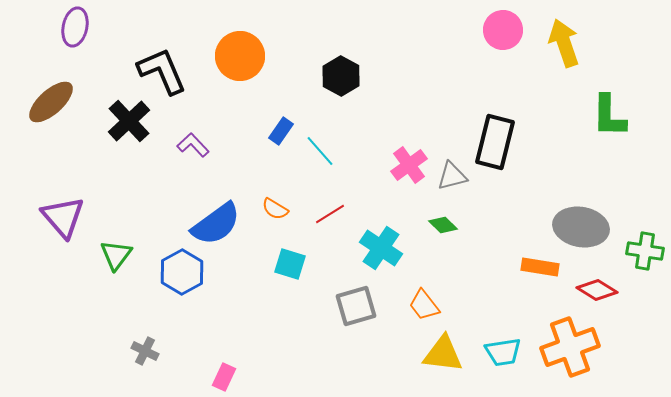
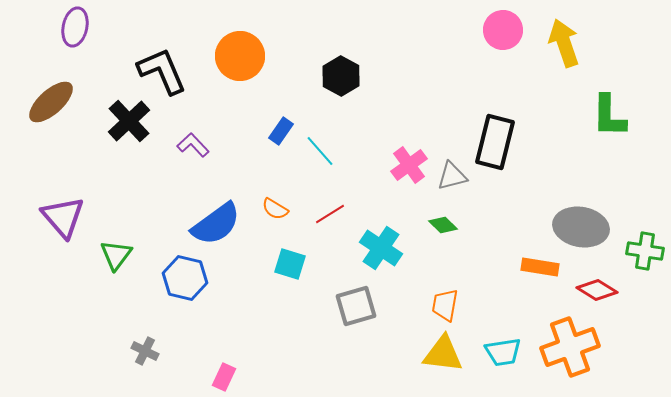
blue hexagon: moved 3 px right, 6 px down; rotated 18 degrees counterclockwise
orange trapezoid: moved 21 px right; rotated 48 degrees clockwise
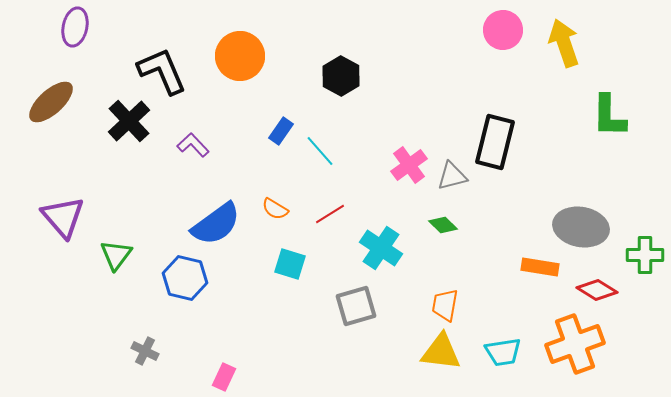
green cross: moved 4 px down; rotated 9 degrees counterclockwise
orange cross: moved 5 px right, 3 px up
yellow triangle: moved 2 px left, 2 px up
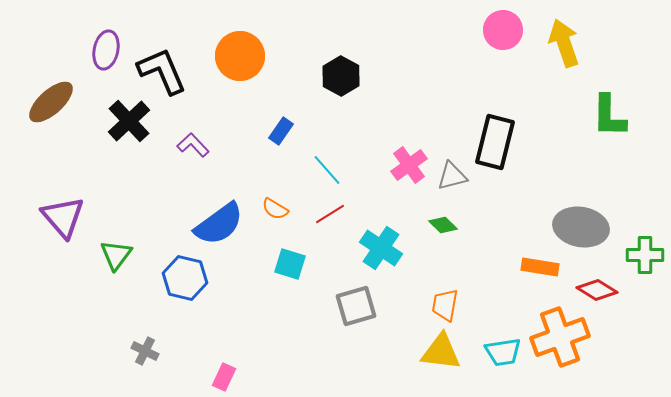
purple ellipse: moved 31 px right, 23 px down
cyan line: moved 7 px right, 19 px down
blue semicircle: moved 3 px right
orange cross: moved 15 px left, 7 px up
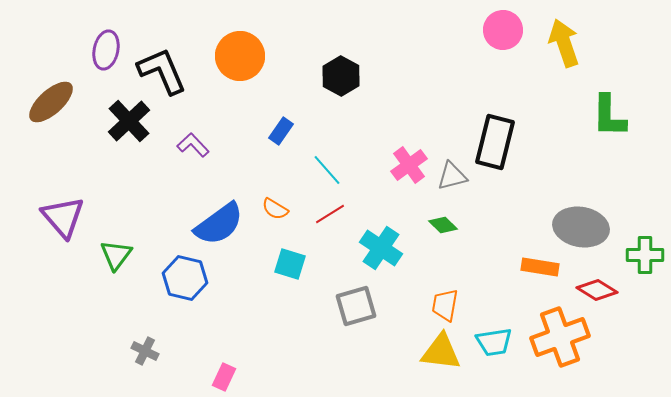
cyan trapezoid: moved 9 px left, 10 px up
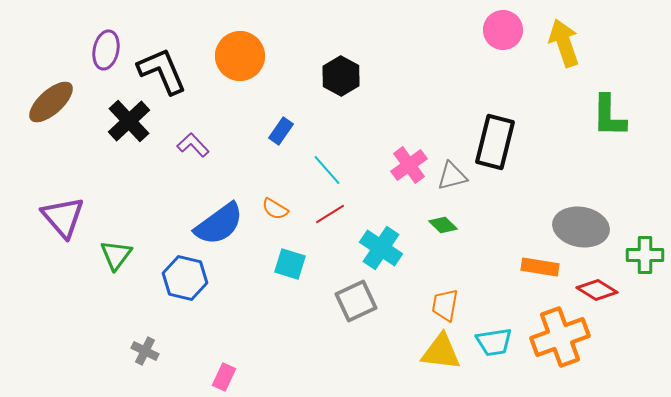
gray square: moved 5 px up; rotated 9 degrees counterclockwise
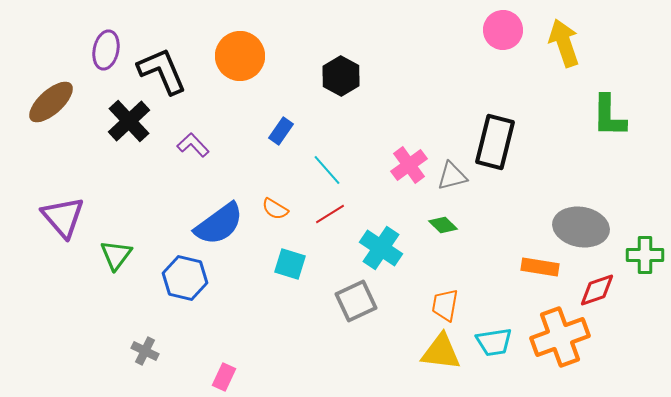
red diamond: rotated 51 degrees counterclockwise
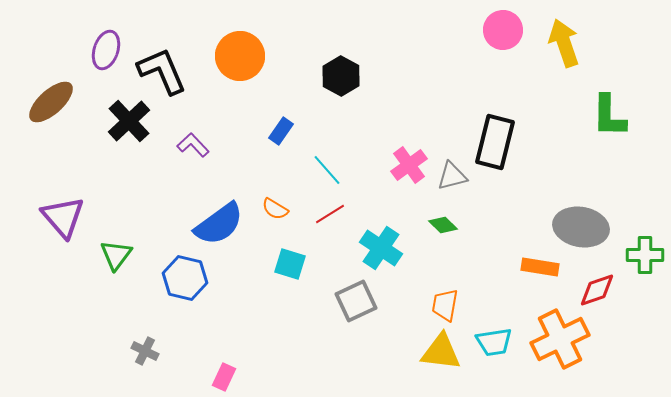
purple ellipse: rotated 6 degrees clockwise
orange cross: moved 2 px down; rotated 6 degrees counterclockwise
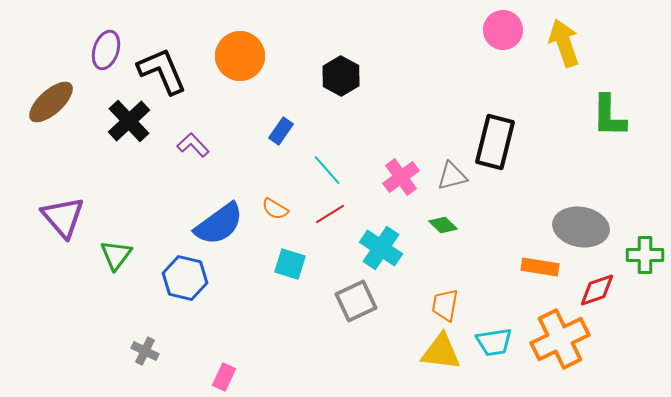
pink cross: moved 8 px left, 12 px down
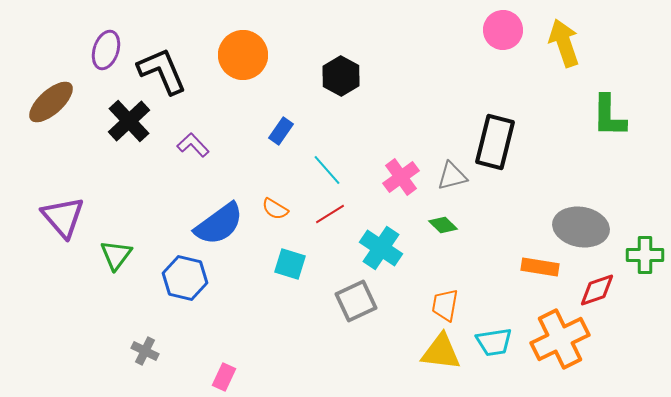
orange circle: moved 3 px right, 1 px up
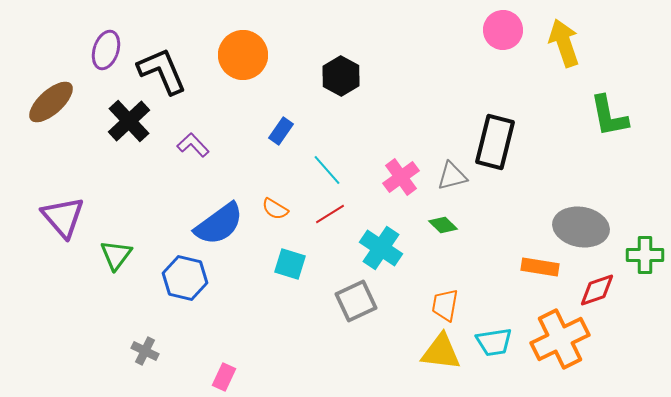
green L-shape: rotated 12 degrees counterclockwise
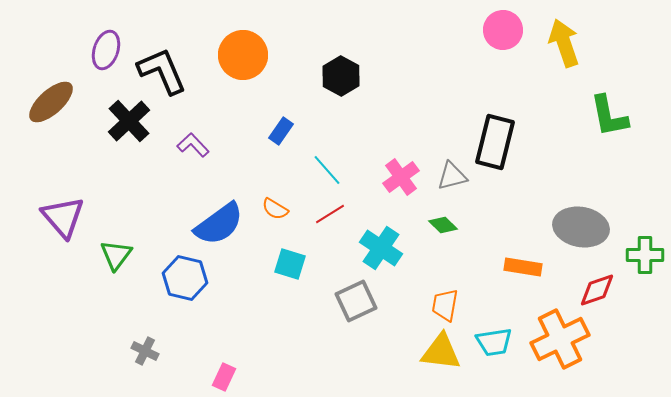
orange rectangle: moved 17 px left
